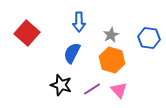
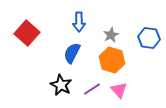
black star: rotated 10 degrees clockwise
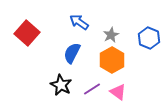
blue arrow: rotated 126 degrees clockwise
blue hexagon: rotated 15 degrees clockwise
orange hexagon: rotated 15 degrees clockwise
pink triangle: moved 1 px left, 2 px down; rotated 12 degrees counterclockwise
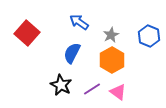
blue hexagon: moved 2 px up
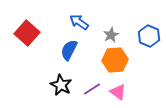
blue semicircle: moved 3 px left, 3 px up
orange hexagon: moved 3 px right; rotated 25 degrees clockwise
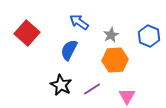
pink triangle: moved 9 px right, 4 px down; rotated 24 degrees clockwise
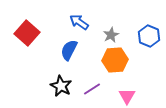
black star: moved 1 px down
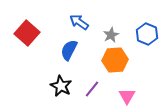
blue hexagon: moved 2 px left, 2 px up
purple line: rotated 18 degrees counterclockwise
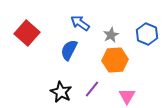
blue arrow: moved 1 px right, 1 px down
black star: moved 6 px down
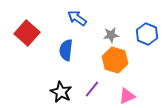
blue arrow: moved 3 px left, 5 px up
gray star: rotated 21 degrees clockwise
blue semicircle: moved 3 px left; rotated 20 degrees counterclockwise
orange hexagon: rotated 20 degrees clockwise
pink triangle: rotated 36 degrees clockwise
